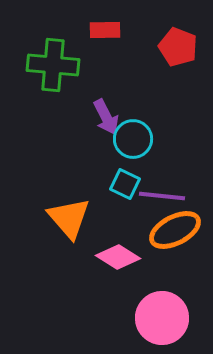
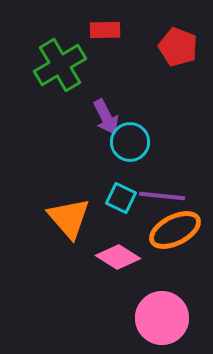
green cross: moved 7 px right; rotated 36 degrees counterclockwise
cyan circle: moved 3 px left, 3 px down
cyan square: moved 4 px left, 14 px down
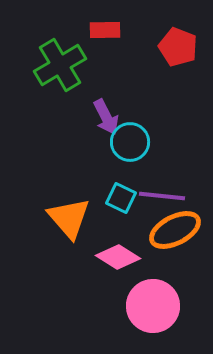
pink circle: moved 9 px left, 12 px up
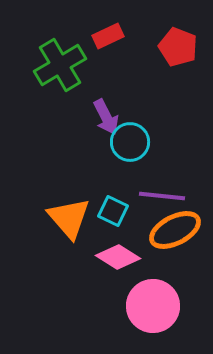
red rectangle: moved 3 px right, 6 px down; rotated 24 degrees counterclockwise
cyan square: moved 8 px left, 13 px down
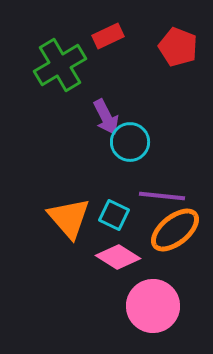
cyan square: moved 1 px right, 4 px down
orange ellipse: rotated 12 degrees counterclockwise
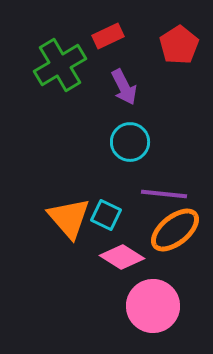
red pentagon: moved 1 px right, 2 px up; rotated 18 degrees clockwise
purple arrow: moved 18 px right, 30 px up
purple line: moved 2 px right, 2 px up
cyan square: moved 8 px left
pink diamond: moved 4 px right
